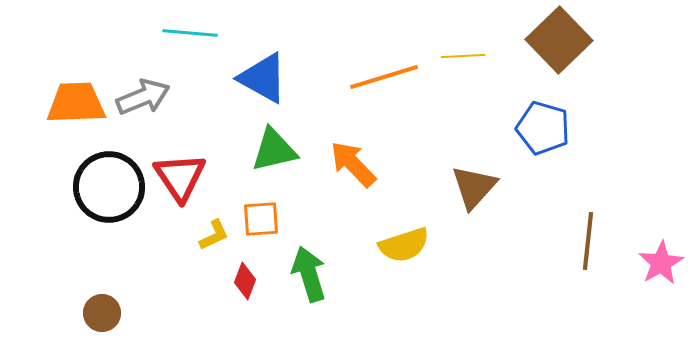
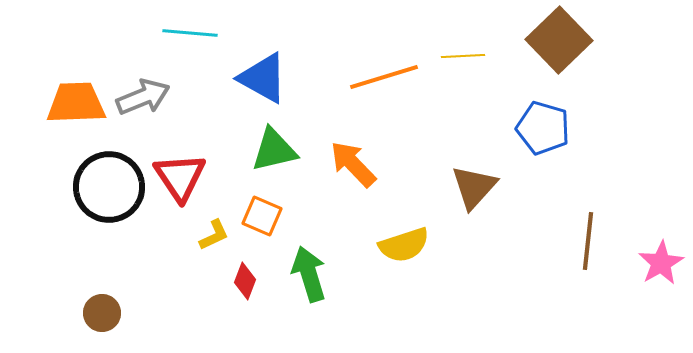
orange square: moved 1 px right, 3 px up; rotated 27 degrees clockwise
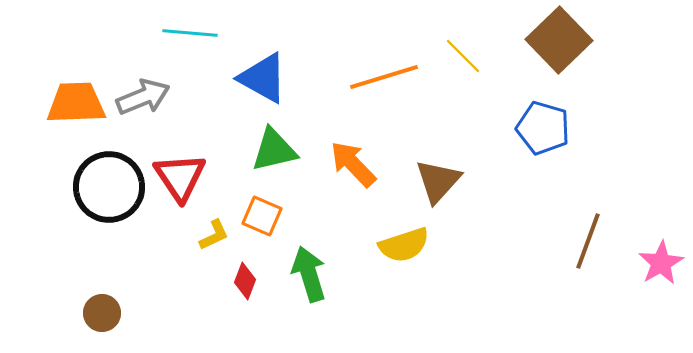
yellow line: rotated 48 degrees clockwise
brown triangle: moved 36 px left, 6 px up
brown line: rotated 14 degrees clockwise
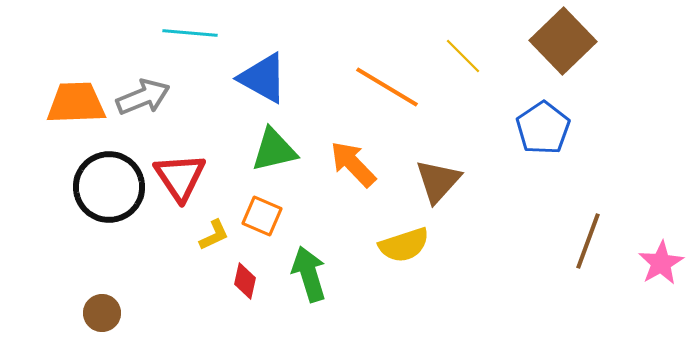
brown square: moved 4 px right, 1 px down
orange line: moved 3 px right, 10 px down; rotated 48 degrees clockwise
blue pentagon: rotated 22 degrees clockwise
red diamond: rotated 9 degrees counterclockwise
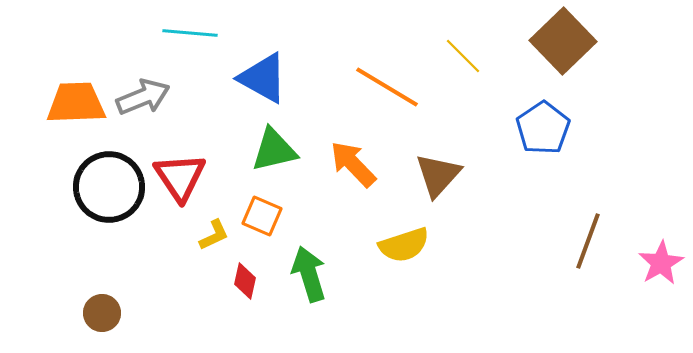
brown triangle: moved 6 px up
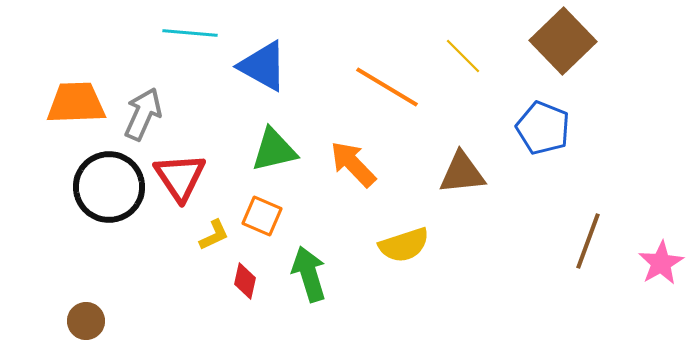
blue triangle: moved 12 px up
gray arrow: moved 17 px down; rotated 44 degrees counterclockwise
blue pentagon: rotated 16 degrees counterclockwise
brown triangle: moved 24 px right, 2 px up; rotated 42 degrees clockwise
brown circle: moved 16 px left, 8 px down
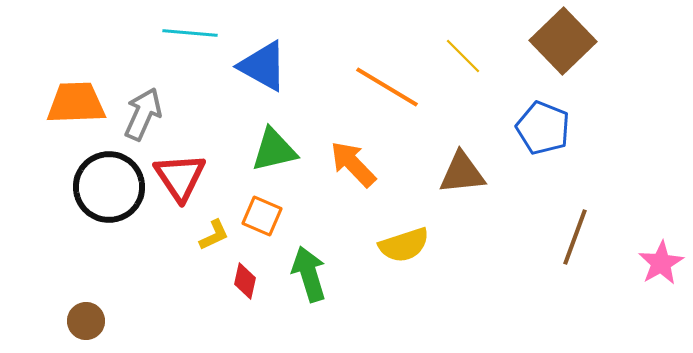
brown line: moved 13 px left, 4 px up
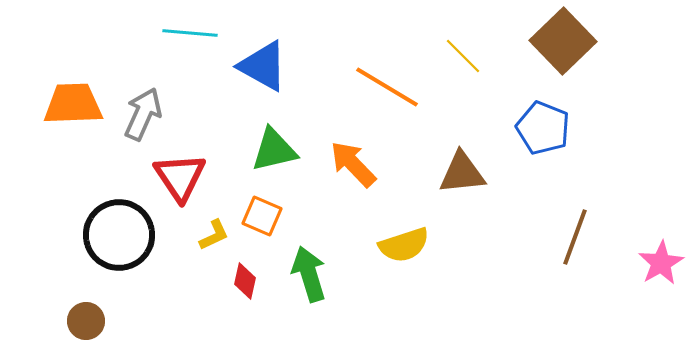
orange trapezoid: moved 3 px left, 1 px down
black circle: moved 10 px right, 48 px down
